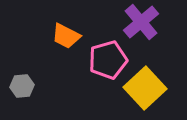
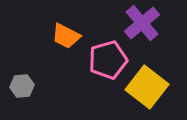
purple cross: moved 1 px right, 1 px down
yellow square: moved 2 px right, 1 px up; rotated 9 degrees counterclockwise
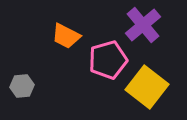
purple cross: moved 1 px right, 2 px down
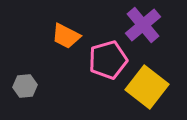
gray hexagon: moved 3 px right
